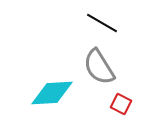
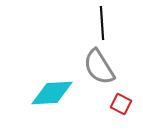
black line: rotated 56 degrees clockwise
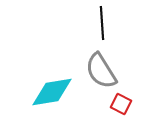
gray semicircle: moved 2 px right, 4 px down
cyan diamond: moved 1 px up; rotated 6 degrees counterclockwise
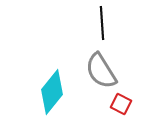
cyan diamond: rotated 42 degrees counterclockwise
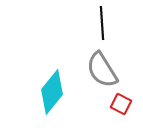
gray semicircle: moved 1 px right, 1 px up
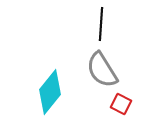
black line: moved 1 px left, 1 px down; rotated 8 degrees clockwise
cyan diamond: moved 2 px left
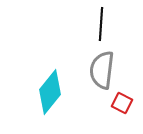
gray semicircle: rotated 39 degrees clockwise
red square: moved 1 px right, 1 px up
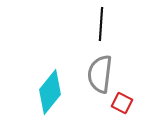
gray semicircle: moved 2 px left, 4 px down
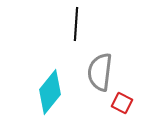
black line: moved 25 px left
gray semicircle: moved 2 px up
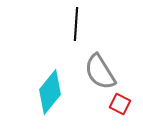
gray semicircle: rotated 39 degrees counterclockwise
red square: moved 2 px left, 1 px down
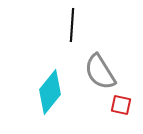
black line: moved 4 px left, 1 px down
red square: moved 1 px right, 1 px down; rotated 15 degrees counterclockwise
